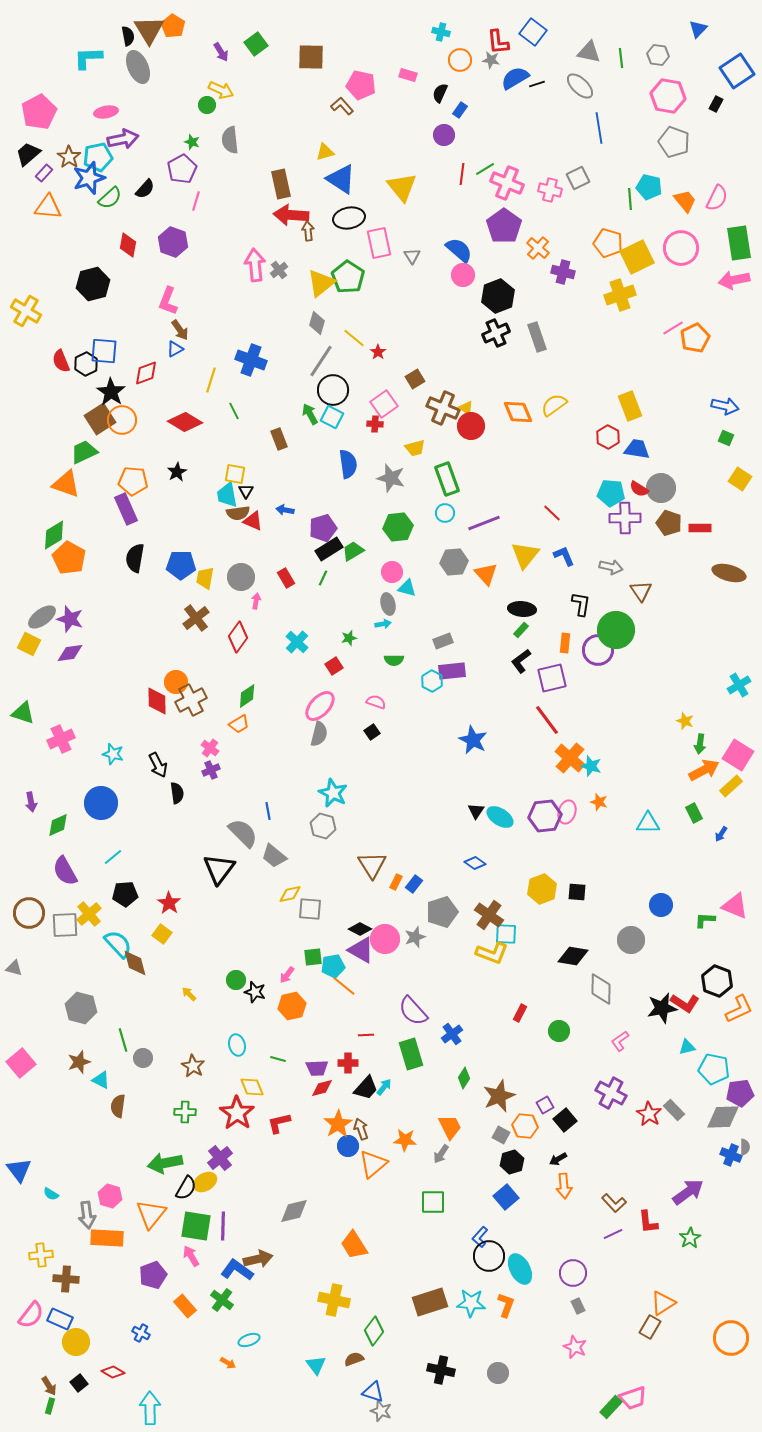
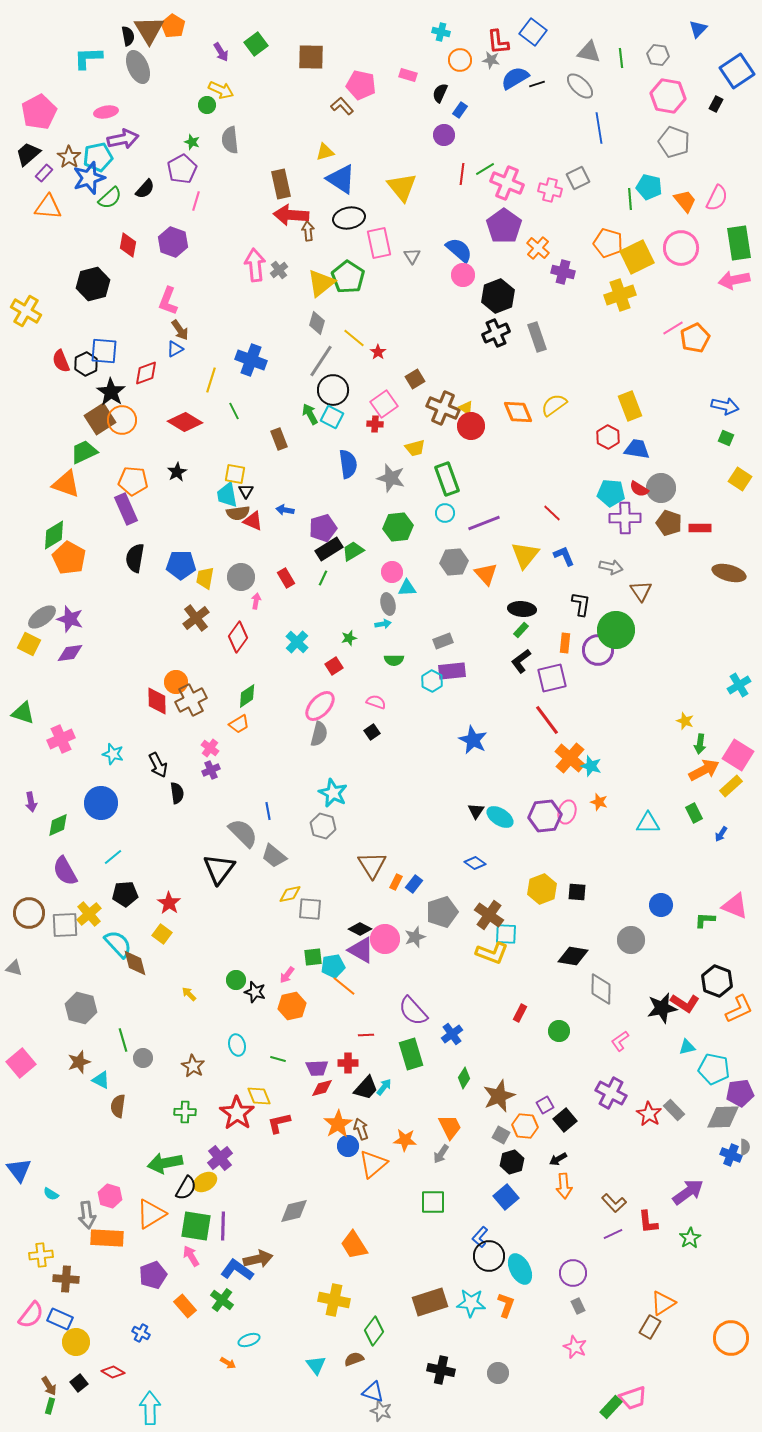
cyan triangle at (407, 588): rotated 18 degrees counterclockwise
yellow diamond at (252, 1087): moved 7 px right, 9 px down
orange triangle at (151, 1214): rotated 20 degrees clockwise
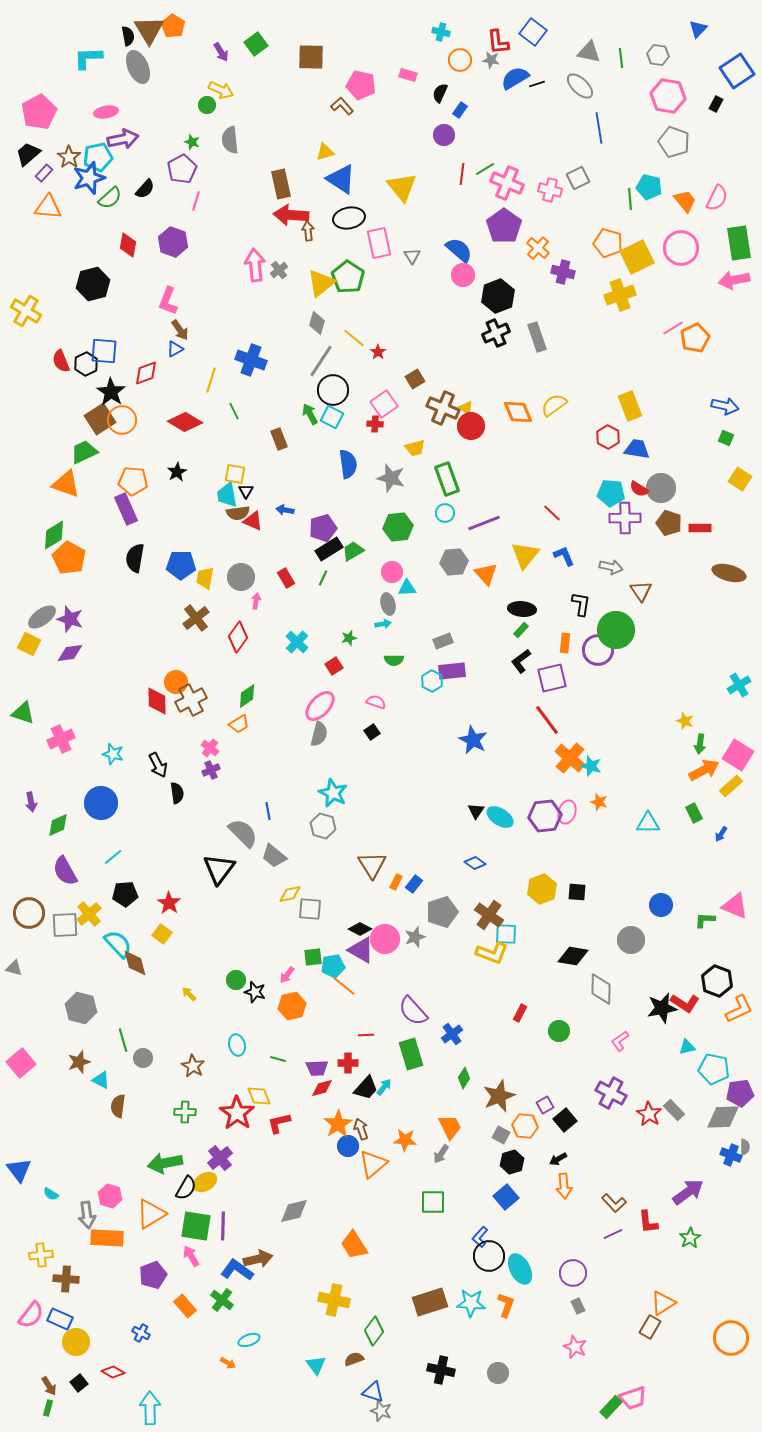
green rectangle at (50, 1406): moved 2 px left, 2 px down
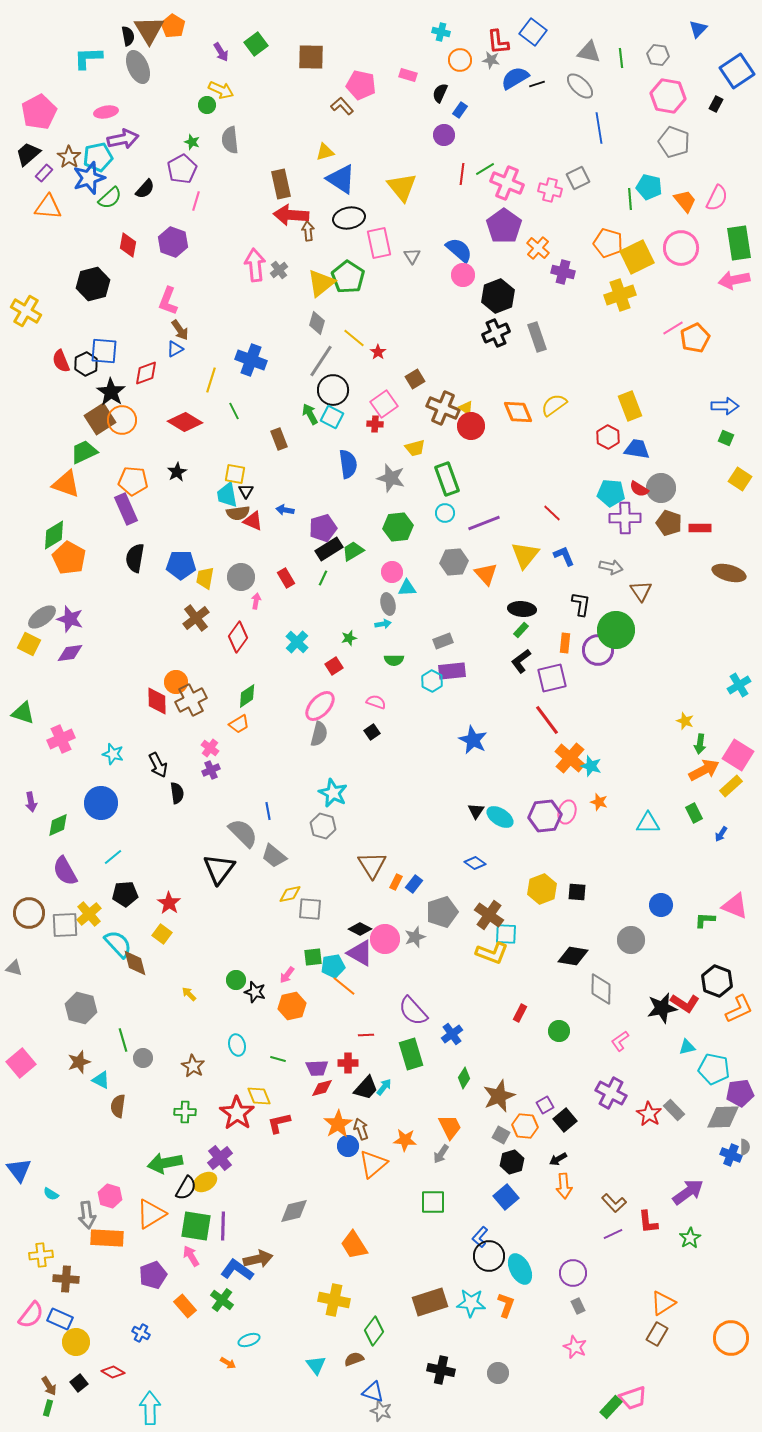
blue arrow at (725, 406): rotated 12 degrees counterclockwise
purple triangle at (361, 950): moved 1 px left, 3 px down
brown rectangle at (650, 1327): moved 7 px right, 7 px down
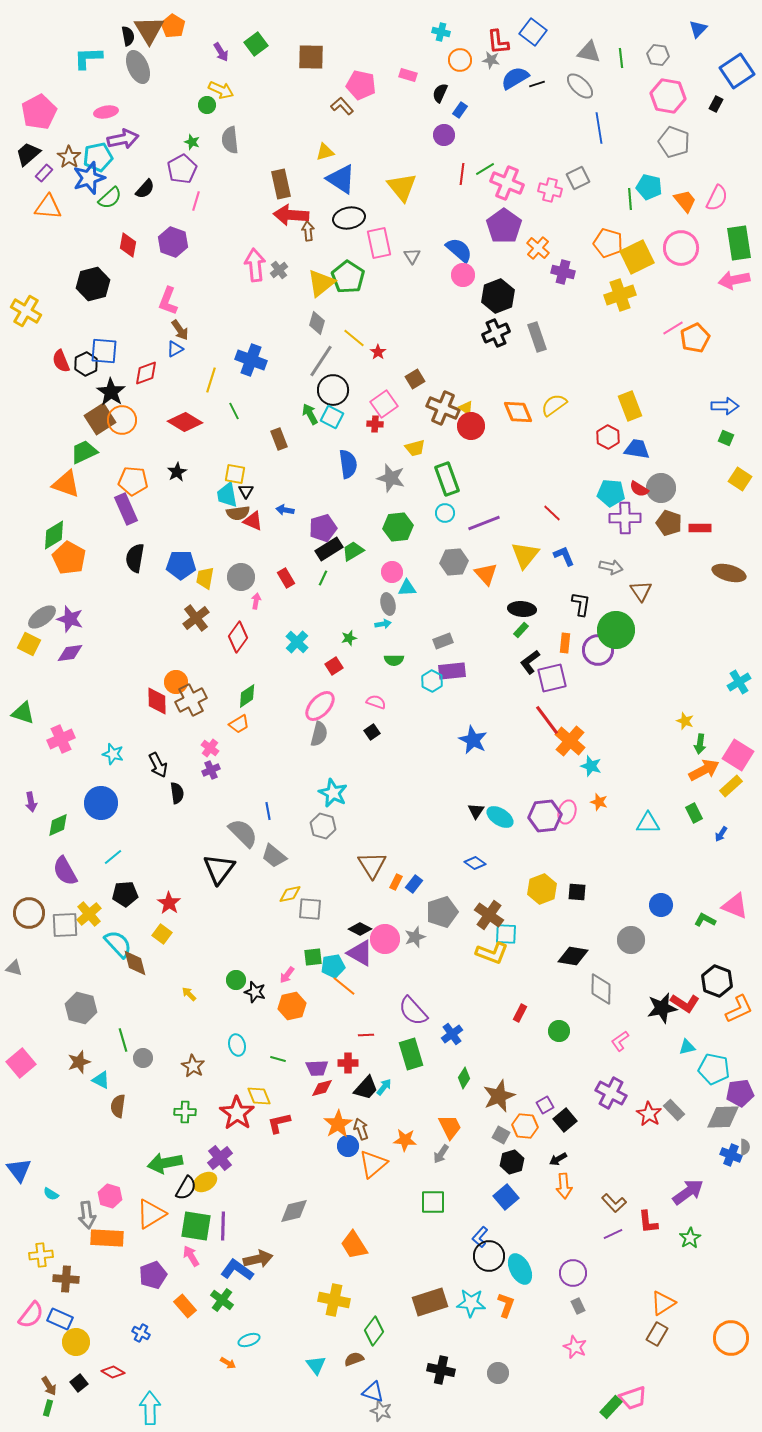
black L-shape at (521, 661): moved 9 px right, 1 px down
cyan cross at (739, 685): moved 3 px up
orange cross at (570, 758): moved 17 px up
green L-shape at (705, 920): rotated 25 degrees clockwise
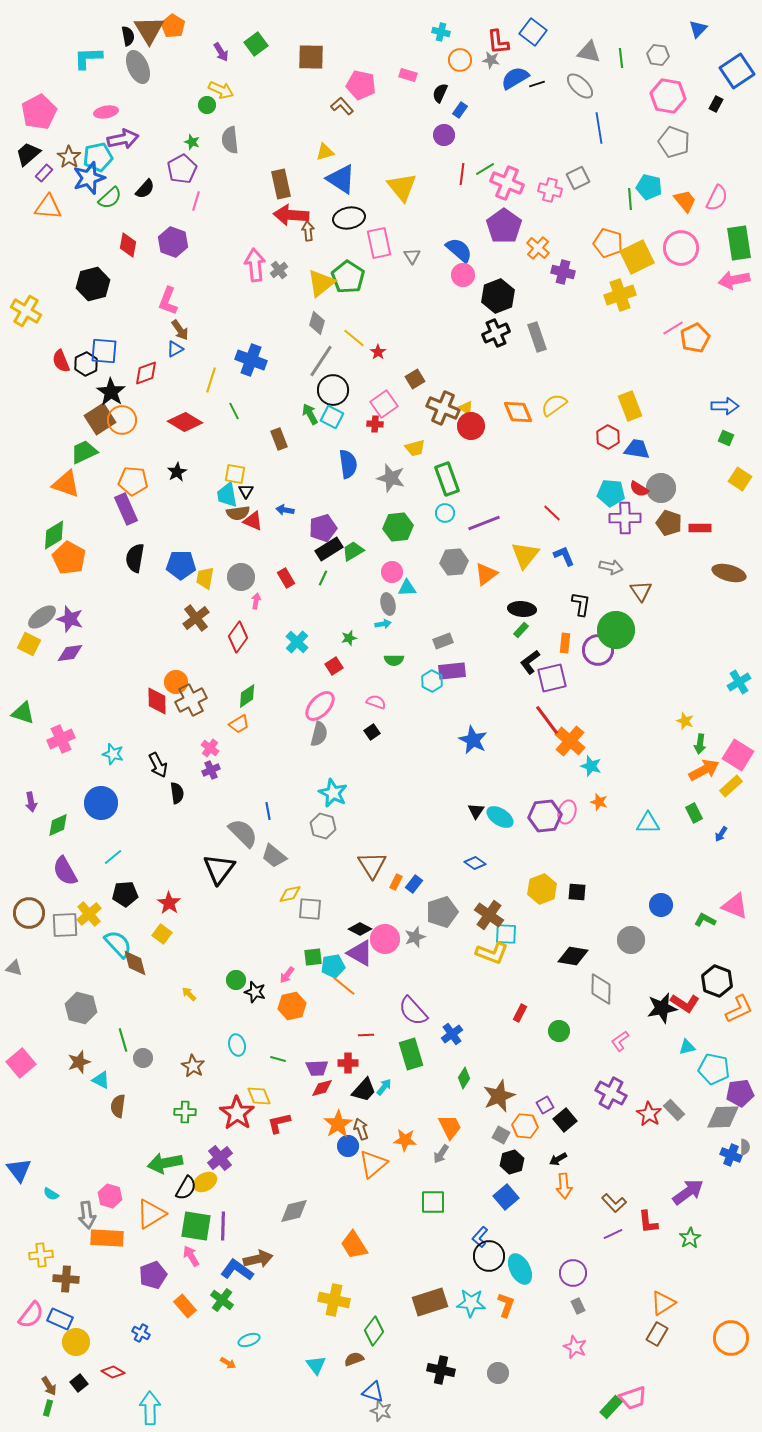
orange triangle at (486, 574): rotated 35 degrees clockwise
black trapezoid at (366, 1088): moved 2 px left, 2 px down
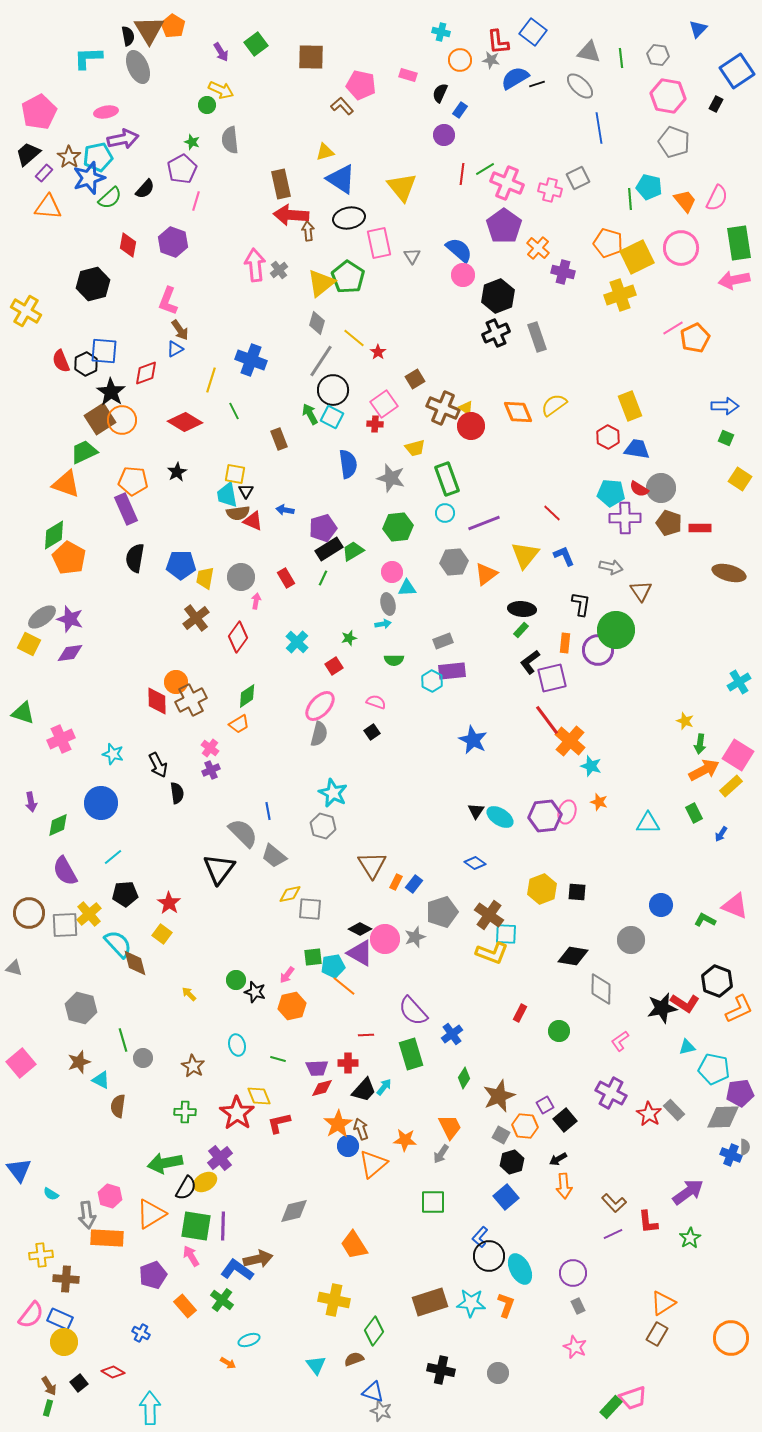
yellow circle at (76, 1342): moved 12 px left
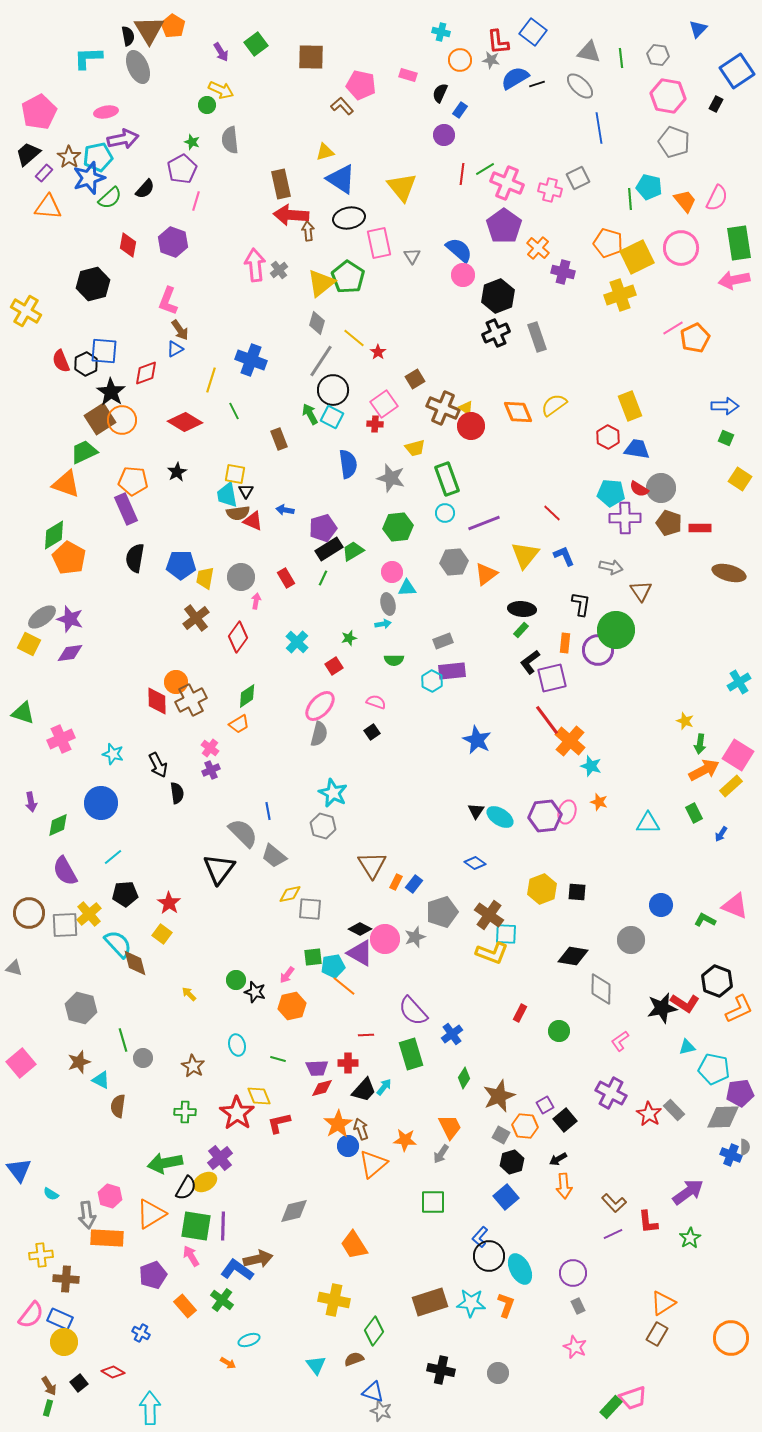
blue star at (473, 740): moved 4 px right
